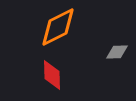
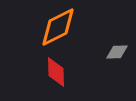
red diamond: moved 4 px right, 3 px up
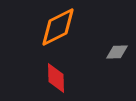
red diamond: moved 6 px down
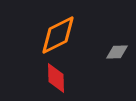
orange diamond: moved 8 px down
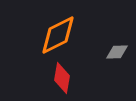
red diamond: moved 6 px right; rotated 12 degrees clockwise
